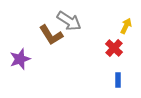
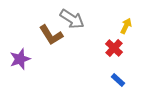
gray arrow: moved 3 px right, 2 px up
blue rectangle: rotated 48 degrees counterclockwise
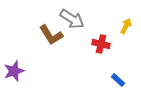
red cross: moved 13 px left, 4 px up; rotated 30 degrees counterclockwise
purple star: moved 6 px left, 12 px down
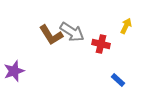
gray arrow: moved 13 px down
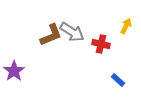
brown L-shape: rotated 80 degrees counterclockwise
purple star: rotated 15 degrees counterclockwise
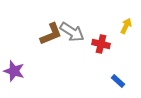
brown L-shape: moved 1 px up
purple star: rotated 20 degrees counterclockwise
blue rectangle: moved 1 px down
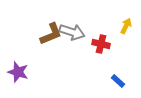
gray arrow: rotated 15 degrees counterclockwise
purple star: moved 4 px right, 1 px down
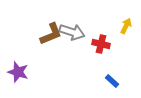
blue rectangle: moved 6 px left
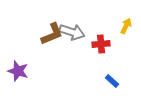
brown L-shape: moved 1 px right
red cross: rotated 18 degrees counterclockwise
purple star: moved 1 px up
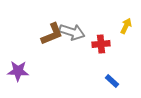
purple star: rotated 15 degrees counterclockwise
